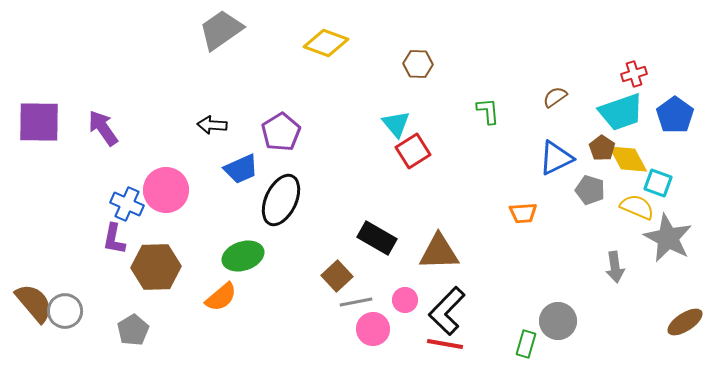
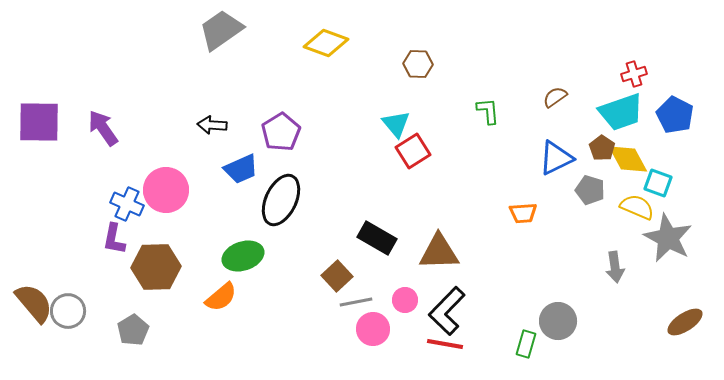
blue pentagon at (675, 115): rotated 9 degrees counterclockwise
gray circle at (65, 311): moved 3 px right
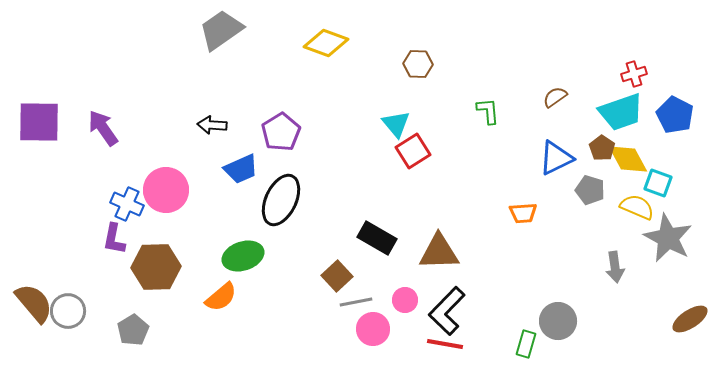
brown ellipse at (685, 322): moved 5 px right, 3 px up
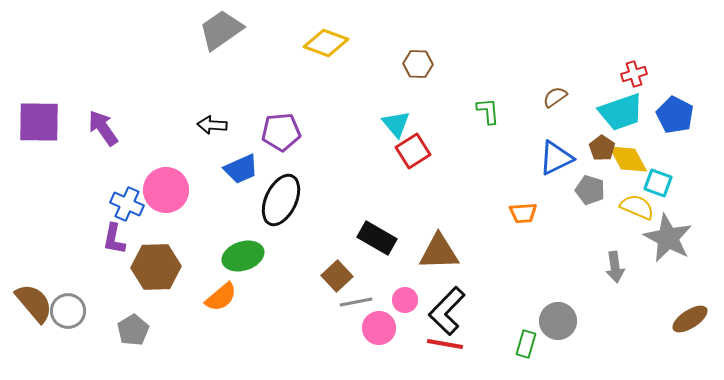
purple pentagon at (281, 132): rotated 27 degrees clockwise
pink circle at (373, 329): moved 6 px right, 1 px up
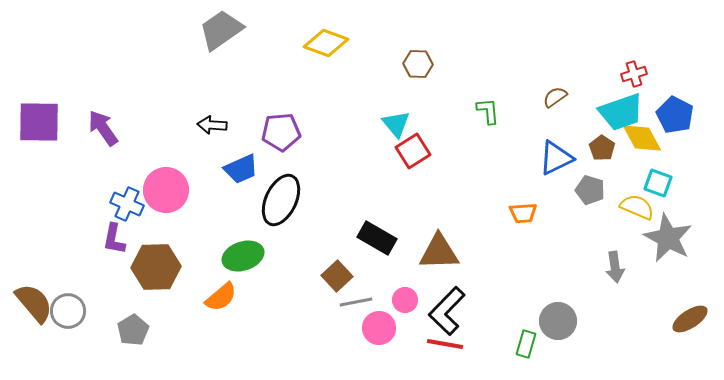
yellow diamond at (628, 159): moved 14 px right, 21 px up
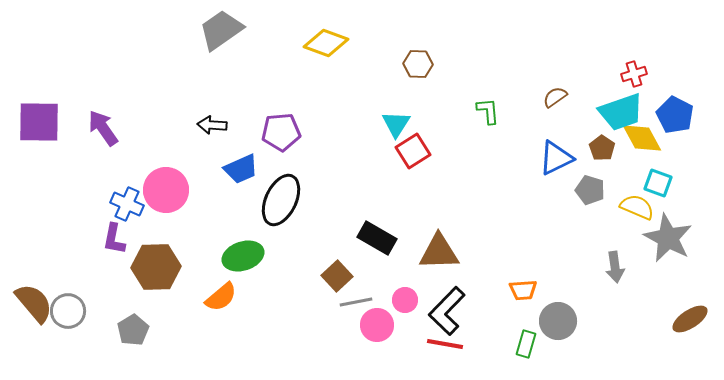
cyan triangle at (396, 124): rotated 12 degrees clockwise
orange trapezoid at (523, 213): moved 77 px down
pink circle at (379, 328): moved 2 px left, 3 px up
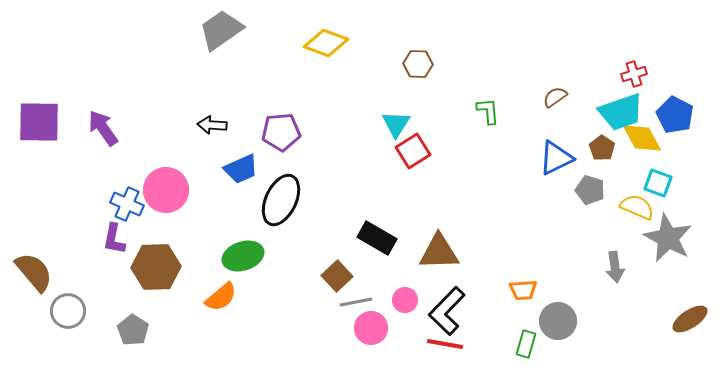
brown semicircle at (34, 303): moved 31 px up
pink circle at (377, 325): moved 6 px left, 3 px down
gray pentagon at (133, 330): rotated 8 degrees counterclockwise
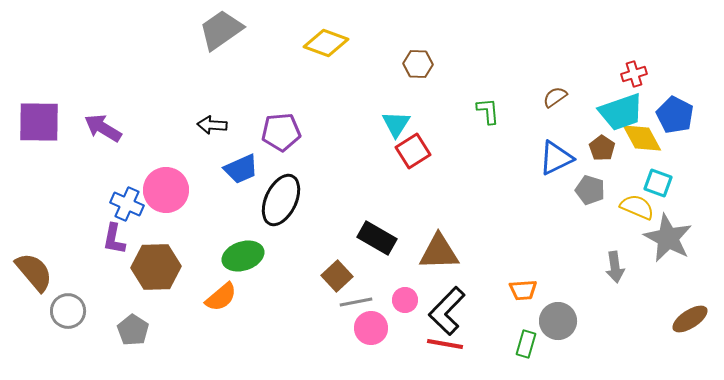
purple arrow at (103, 128): rotated 24 degrees counterclockwise
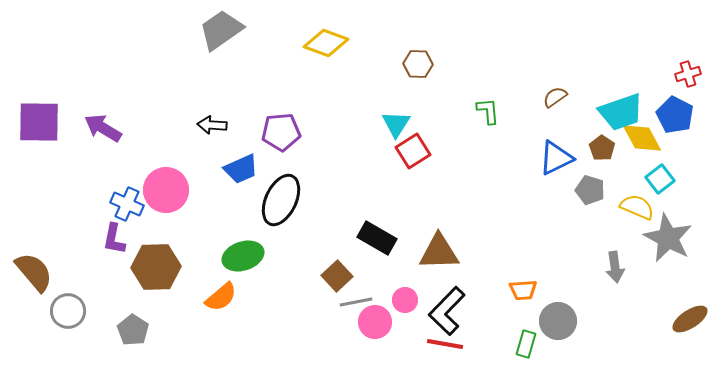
red cross at (634, 74): moved 54 px right
cyan square at (658, 183): moved 2 px right, 4 px up; rotated 32 degrees clockwise
pink circle at (371, 328): moved 4 px right, 6 px up
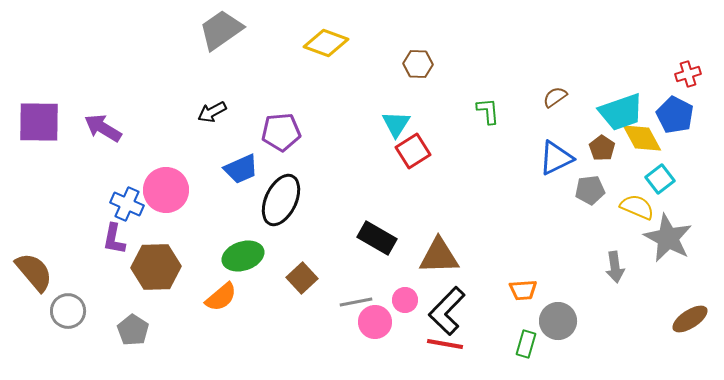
black arrow at (212, 125): moved 13 px up; rotated 32 degrees counterclockwise
gray pentagon at (590, 190): rotated 24 degrees counterclockwise
brown triangle at (439, 252): moved 4 px down
brown square at (337, 276): moved 35 px left, 2 px down
